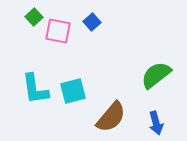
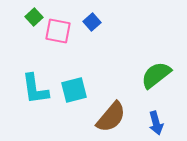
cyan square: moved 1 px right, 1 px up
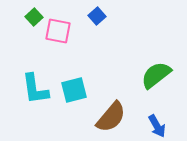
blue square: moved 5 px right, 6 px up
blue arrow: moved 1 px right, 3 px down; rotated 15 degrees counterclockwise
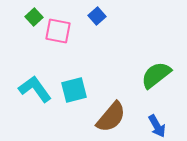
cyan L-shape: rotated 152 degrees clockwise
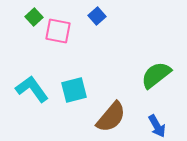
cyan L-shape: moved 3 px left
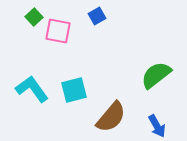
blue square: rotated 12 degrees clockwise
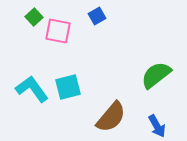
cyan square: moved 6 px left, 3 px up
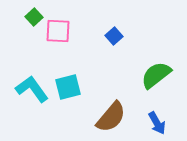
blue square: moved 17 px right, 20 px down; rotated 12 degrees counterclockwise
pink square: rotated 8 degrees counterclockwise
blue arrow: moved 3 px up
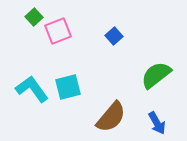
pink square: rotated 24 degrees counterclockwise
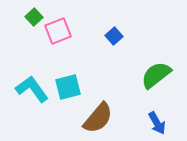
brown semicircle: moved 13 px left, 1 px down
